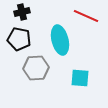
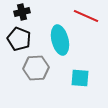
black pentagon: rotated 10 degrees clockwise
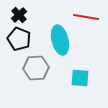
black cross: moved 3 px left, 3 px down; rotated 28 degrees counterclockwise
red line: moved 1 px down; rotated 15 degrees counterclockwise
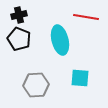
black cross: rotated 28 degrees clockwise
gray hexagon: moved 17 px down
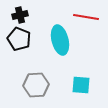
black cross: moved 1 px right
cyan square: moved 1 px right, 7 px down
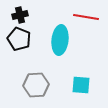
cyan ellipse: rotated 20 degrees clockwise
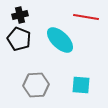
cyan ellipse: rotated 52 degrees counterclockwise
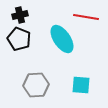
cyan ellipse: moved 2 px right, 1 px up; rotated 12 degrees clockwise
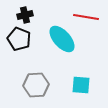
black cross: moved 5 px right
cyan ellipse: rotated 8 degrees counterclockwise
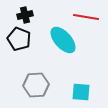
cyan ellipse: moved 1 px right, 1 px down
cyan square: moved 7 px down
